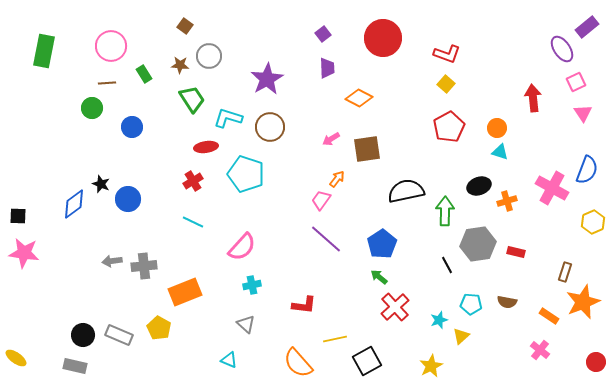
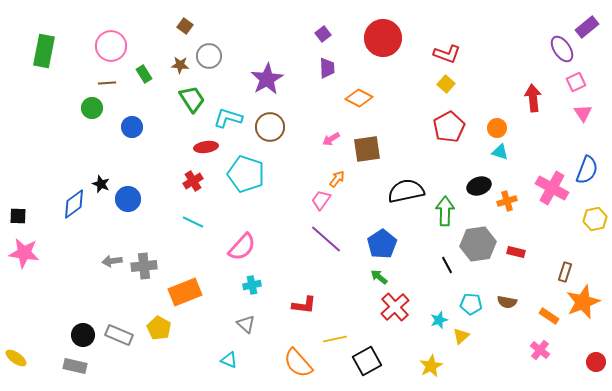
yellow hexagon at (593, 222): moved 2 px right, 3 px up; rotated 10 degrees clockwise
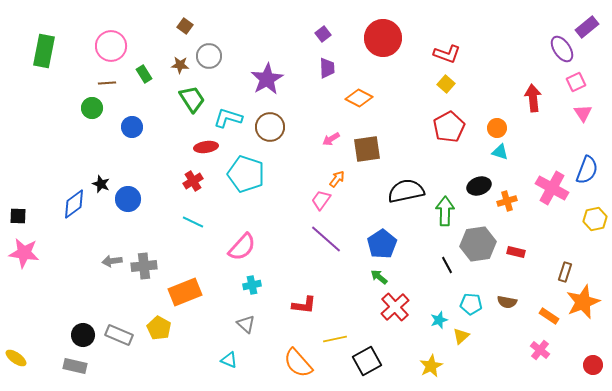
red circle at (596, 362): moved 3 px left, 3 px down
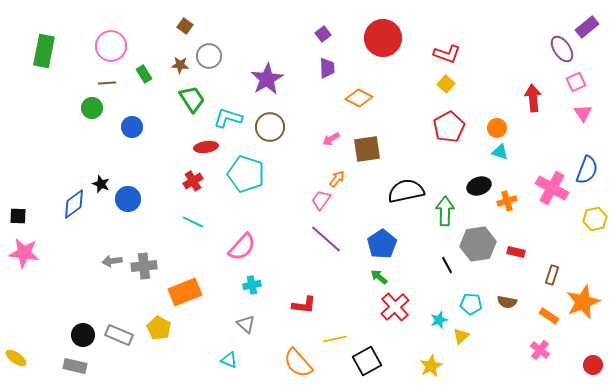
brown rectangle at (565, 272): moved 13 px left, 3 px down
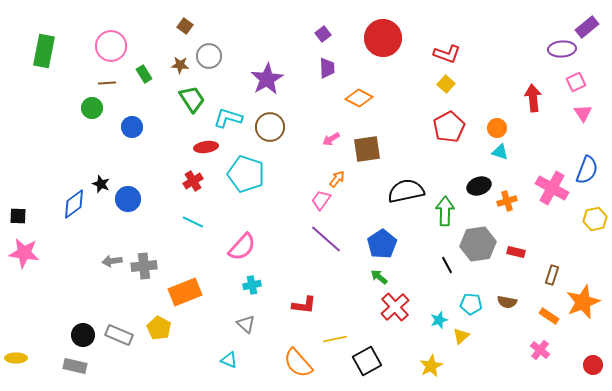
purple ellipse at (562, 49): rotated 60 degrees counterclockwise
yellow ellipse at (16, 358): rotated 35 degrees counterclockwise
